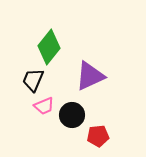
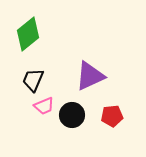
green diamond: moved 21 px left, 13 px up; rotated 12 degrees clockwise
red pentagon: moved 14 px right, 20 px up
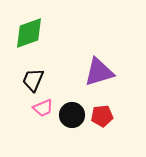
green diamond: moved 1 px right, 1 px up; rotated 20 degrees clockwise
purple triangle: moved 9 px right, 4 px up; rotated 8 degrees clockwise
pink trapezoid: moved 1 px left, 2 px down
red pentagon: moved 10 px left
